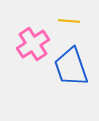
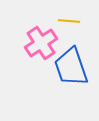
pink cross: moved 8 px right, 1 px up
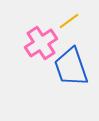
yellow line: rotated 40 degrees counterclockwise
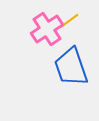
pink cross: moved 6 px right, 14 px up
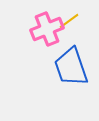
pink cross: rotated 12 degrees clockwise
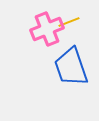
yellow line: moved 1 px down; rotated 15 degrees clockwise
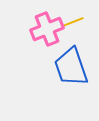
yellow line: moved 4 px right
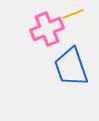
yellow line: moved 8 px up
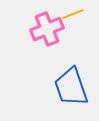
blue trapezoid: moved 20 px down
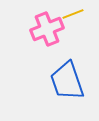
blue trapezoid: moved 4 px left, 6 px up
